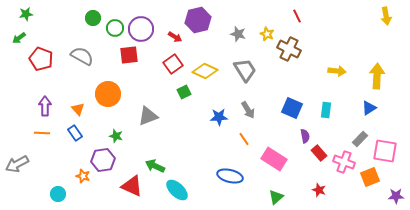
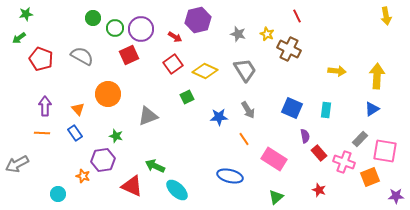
red square at (129, 55): rotated 18 degrees counterclockwise
green square at (184, 92): moved 3 px right, 5 px down
blue triangle at (369, 108): moved 3 px right, 1 px down
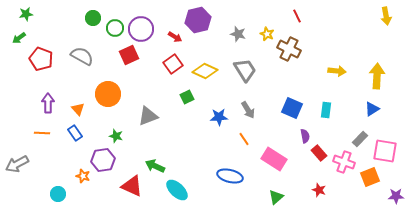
purple arrow at (45, 106): moved 3 px right, 3 px up
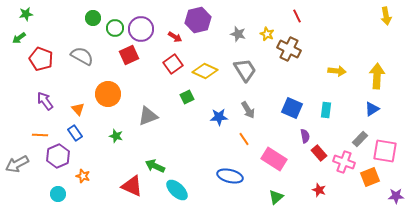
purple arrow at (48, 103): moved 3 px left, 2 px up; rotated 36 degrees counterclockwise
orange line at (42, 133): moved 2 px left, 2 px down
purple hexagon at (103, 160): moved 45 px left, 4 px up; rotated 15 degrees counterclockwise
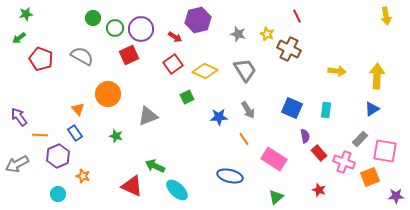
purple arrow at (45, 101): moved 26 px left, 16 px down
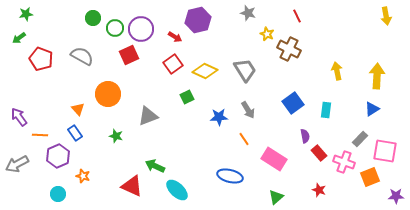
gray star at (238, 34): moved 10 px right, 21 px up
yellow arrow at (337, 71): rotated 108 degrees counterclockwise
blue square at (292, 108): moved 1 px right, 5 px up; rotated 30 degrees clockwise
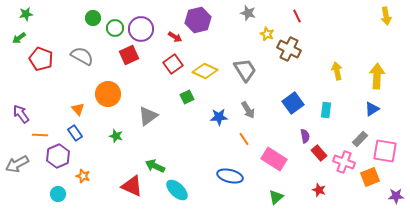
gray triangle at (148, 116): rotated 15 degrees counterclockwise
purple arrow at (19, 117): moved 2 px right, 3 px up
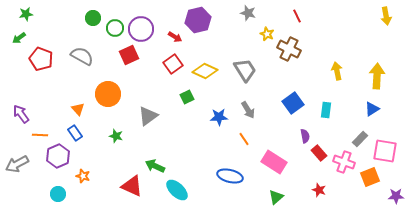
pink rectangle at (274, 159): moved 3 px down
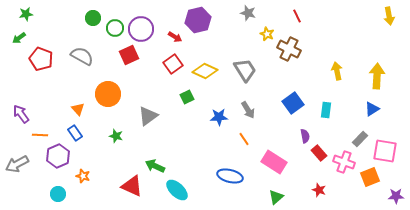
yellow arrow at (386, 16): moved 3 px right
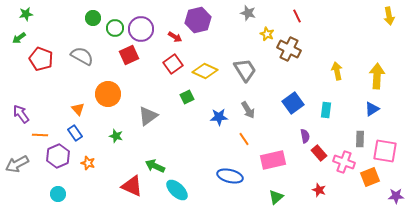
gray rectangle at (360, 139): rotated 42 degrees counterclockwise
pink rectangle at (274, 162): moved 1 px left, 2 px up; rotated 45 degrees counterclockwise
orange star at (83, 176): moved 5 px right, 13 px up
